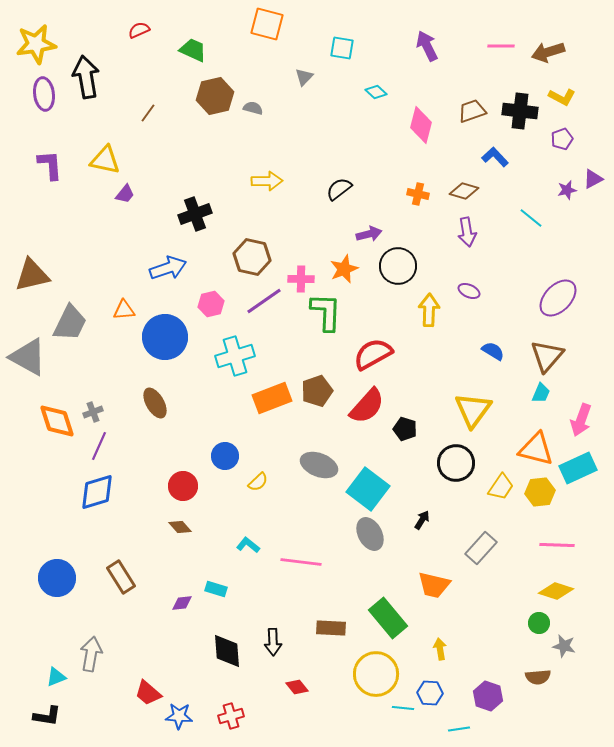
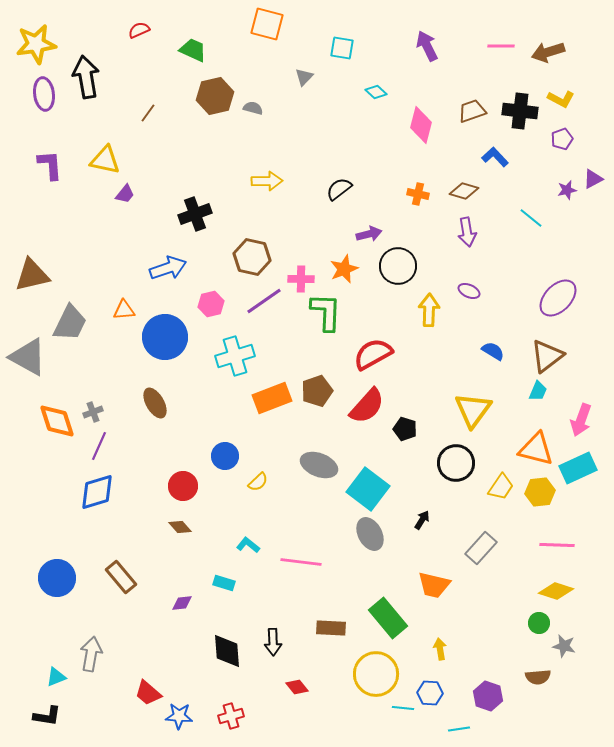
yellow L-shape at (562, 97): moved 1 px left, 2 px down
brown triangle at (547, 356): rotated 12 degrees clockwise
cyan trapezoid at (541, 393): moved 3 px left, 2 px up
brown rectangle at (121, 577): rotated 8 degrees counterclockwise
cyan rectangle at (216, 589): moved 8 px right, 6 px up
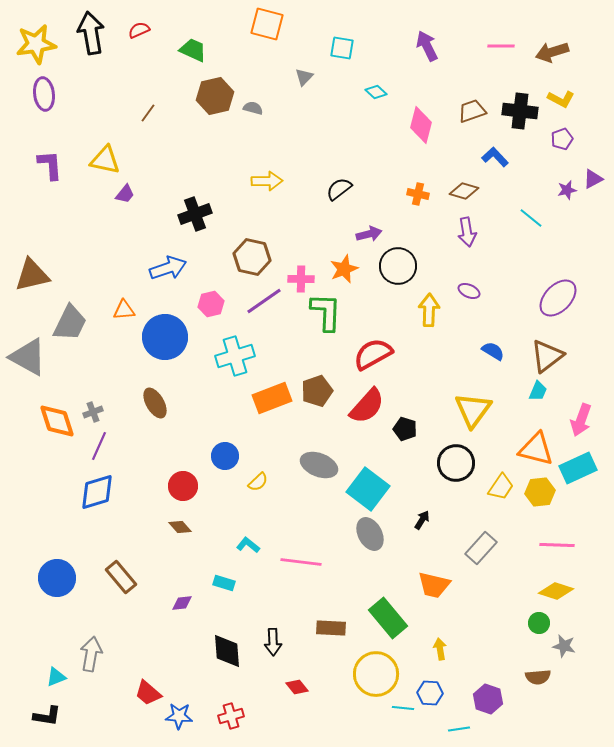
brown arrow at (548, 52): moved 4 px right
black arrow at (86, 77): moved 5 px right, 44 px up
purple hexagon at (488, 696): moved 3 px down
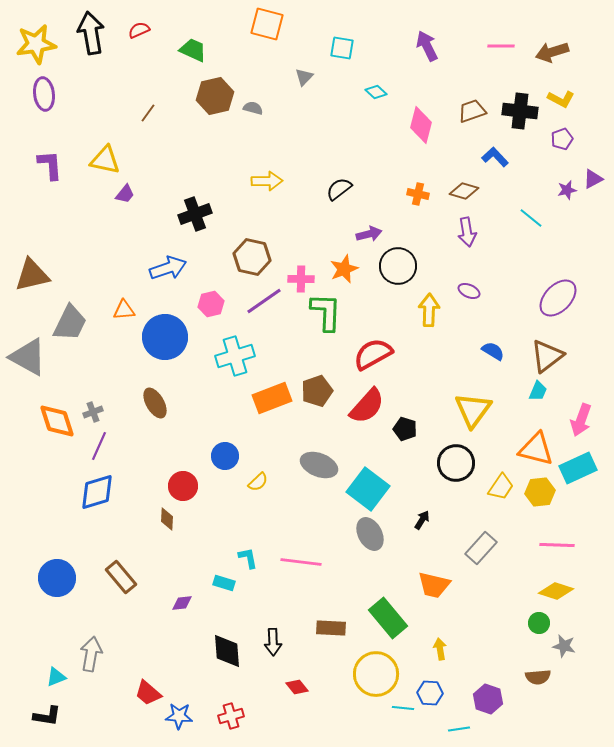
brown diamond at (180, 527): moved 13 px left, 8 px up; rotated 45 degrees clockwise
cyan L-shape at (248, 545): moved 13 px down; rotated 40 degrees clockwise
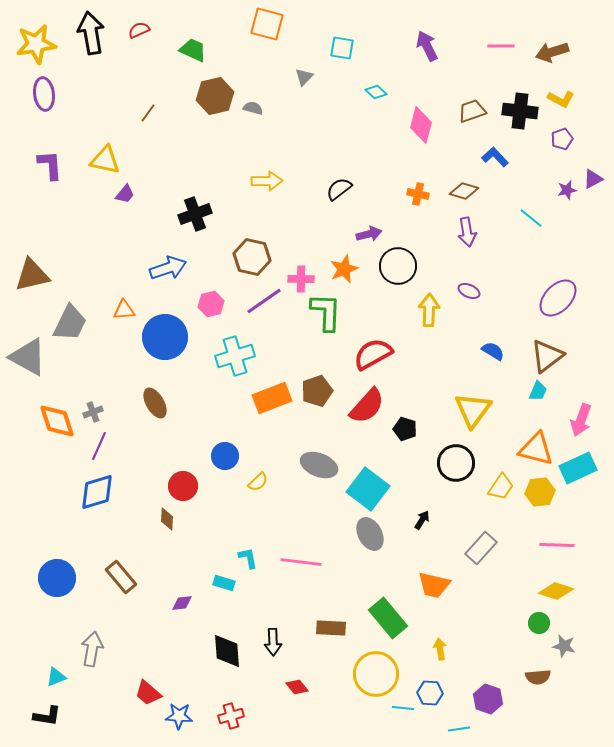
gray arrow at (91, 654): moved 1 px right, 5 px up
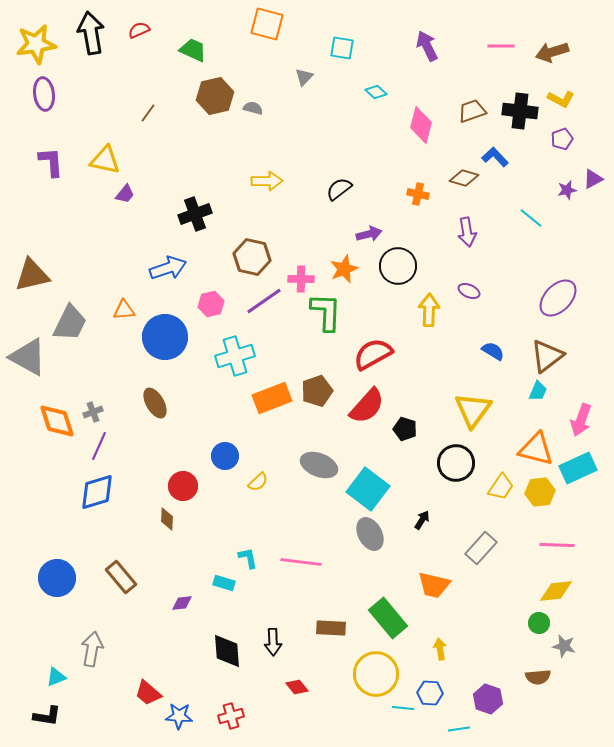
purple L-shape at (50, 165): moved 1 px right, 3 px up
brown diamond at (464, 191): moved 13 px up
yellow diamond at (556, 591): rotated 24 degrees counterclockwise
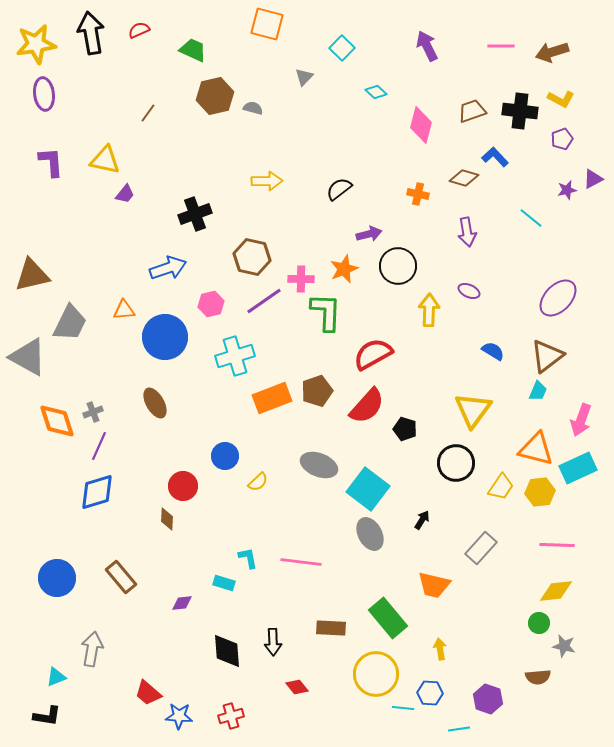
cyan square at (342, 48): rotated 35 degrees clockwise
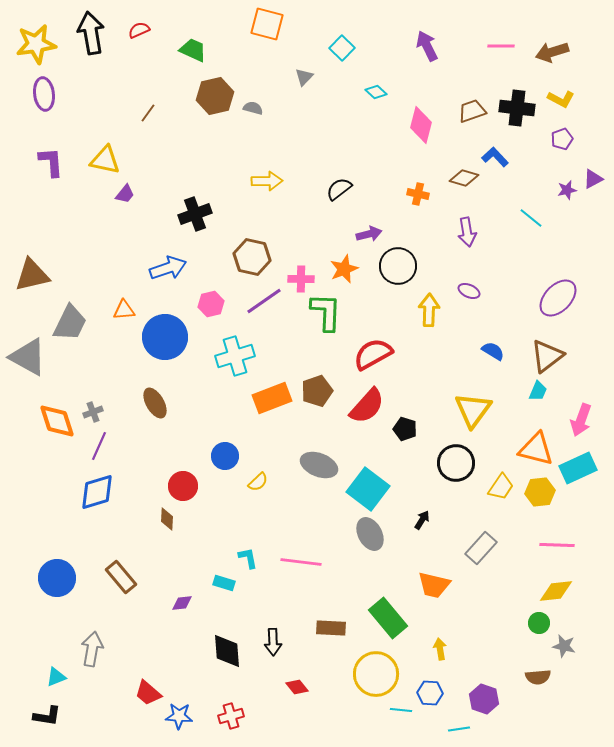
black cross at (520, 111): moved 3 px left, 3 px up
purple hexagon at (488, 699): moved 4 px left
cyan line at (403, 708): moved 2 px left, 2 px down
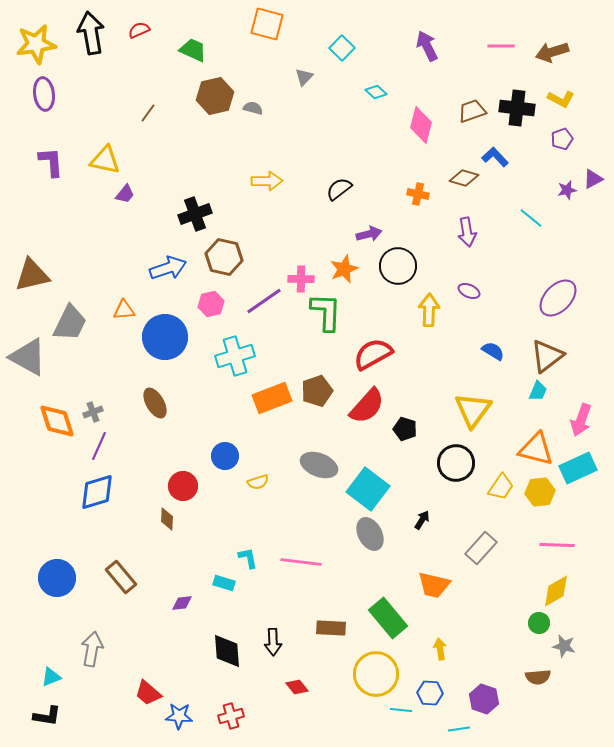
brown hexagon at (252, 257): moved 28 px left
yellow semicircle at (258, 482): rotated 25 degrees clockwise
yellow diamond at (556, 591): rotated 24 degrees counterclockwise
cyan triangle at (56, 677): moved 5 px left
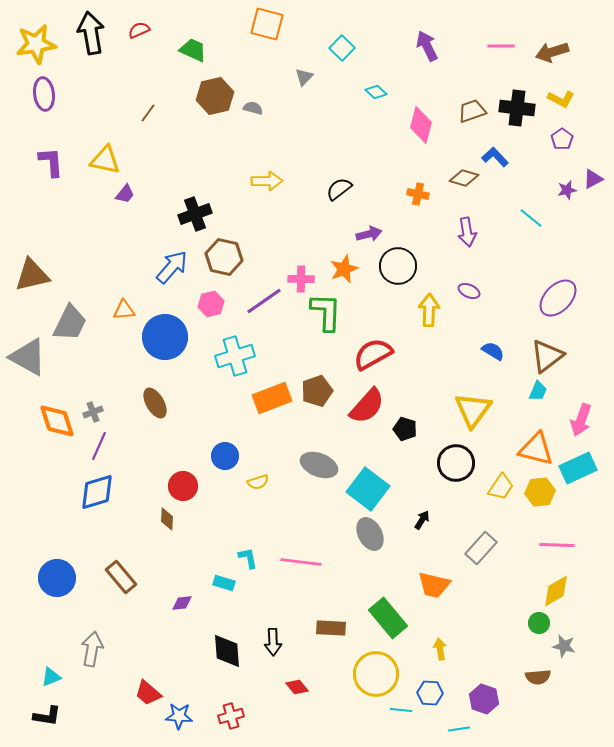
purple pentagon at (562, 139): rotated 15 degrees counterclockwise
blue arrow at (168, 268): moved 4 px right, 1 px up; rotated 30 degrees counterclockwise
